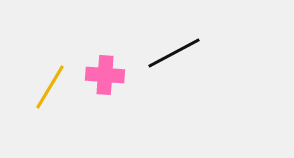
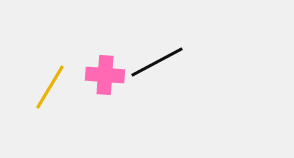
black line: moved 17 px left, 9 px down
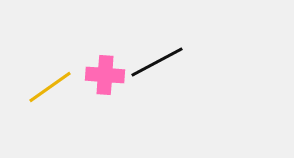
yellow line: rotated 24 degrees clockwise
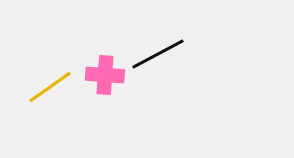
black line: moved 1 px right, 8 px up
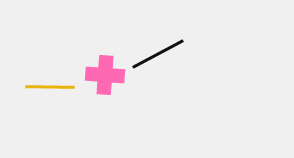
yellow line: rotated 36 degrees clockwise
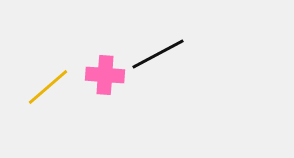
yellow line: moved 2 px left; rotated 42 degrees counterclockwise
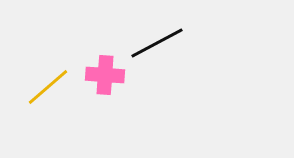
black line: moved 1 px left, 11 px up
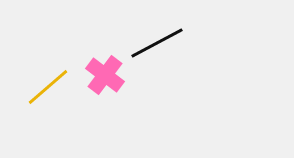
pink cross: rotated 33 degrees clockwise
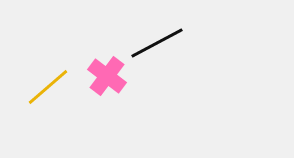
pink cross: moved 2 px right, 1 px down
